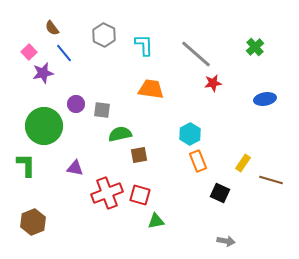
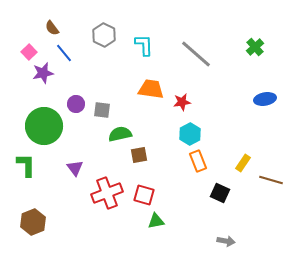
red star: moved 31 px left, 19 px down
purple triangle: rotated 42 degrees clockwise
red square: moved 4 px right
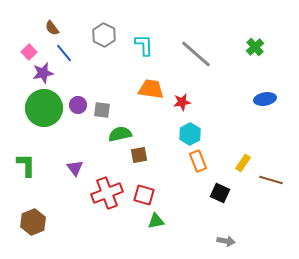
purple circle: moved 2 px right, 1 px down
green circle: moved 18 px up
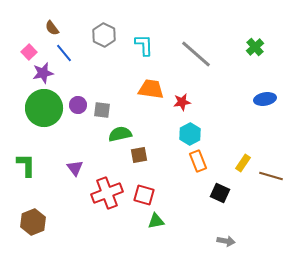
brown line: moved 4 px up
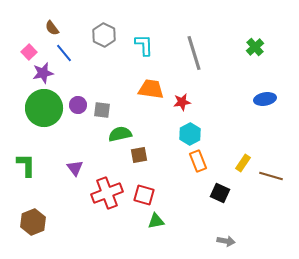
gray line: moved 2 px left, 1 px up; rotated 32 degrees clockwise
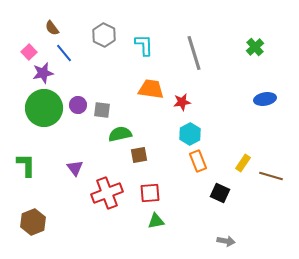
red square: moved 6 px right, 2 px up; rotated 20 degrees counterclockwise
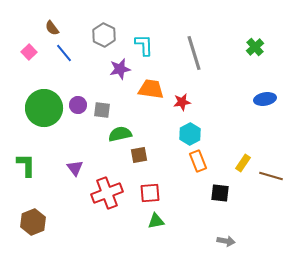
purple star: moved 77 px right, 4 px up
black square: rotated 18 degrees counterclockwise
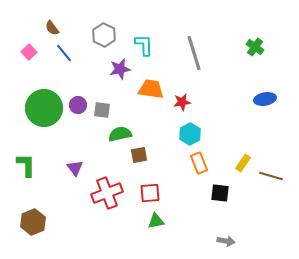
green cross: rotated 12 degrees counterclockwise
orange rectangle: moved 1 px right, 2 px down
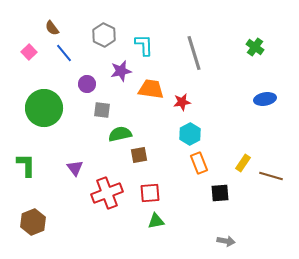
purple star: moved 1 px right, 2 px down
purple circle: moved 9 px right, 21 px up
black square: rotated 12 degrees counterclockwise
